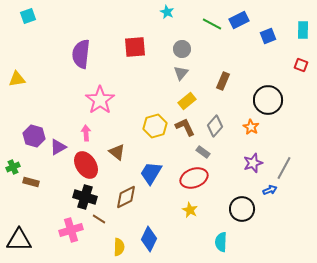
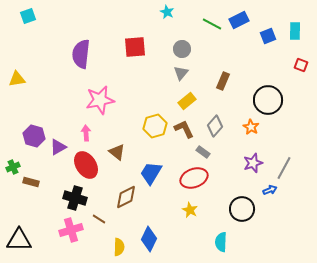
cyan rectangle at (303, 30): moved 8 px left, 1 px down
pink star at (100, 100): rotated 24 degrees clockwise
brown L-shape at (185, 127): moved 1 px left, 2 px down
black cross at (85, 197): moved 10 px left, 1 px down
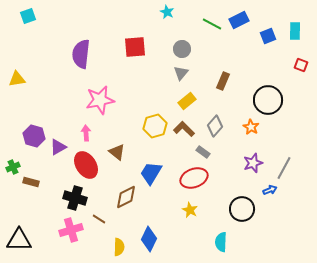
brown L-shape at (184, 129): rotated 20 degrees counterclockwise
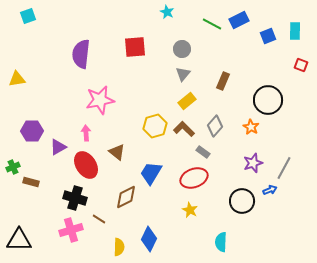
gray triangle at (181, 73): moved 2 px right, 1 px down
purple hexagon at (34, 136): moved 2 px left, 5 px up; rotated 15 degrees counterclockwise
black circle at (242, 209): moved 8 px up
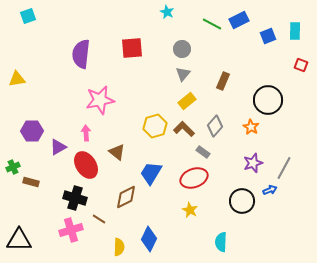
red square at (135, 47): moved 3 px left, 1 px down
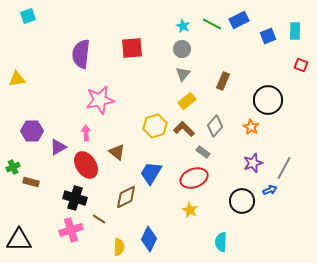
cyan star at (167, 12): moved 16 px right, 14 px down
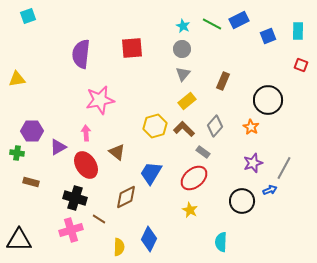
cyan rectangle at (295, 31): moved 3 px right
green cross at (13, 167): moved 4 px right, 14 px up; rotated 32 degrees clockwise
red ellipse at (194, 178): rotated 20 degrees counterclockwise
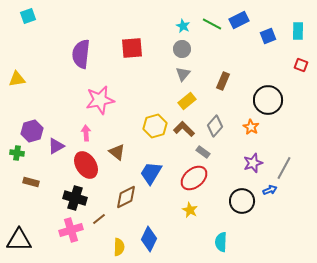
purple hexagon at (32, 131): rotated 15 degrees counterclockwise
purple triangle at (58, 147): moved 2 px left, 1 px up
brown line at (99, 219): rotated 72 degrees counterclockwise
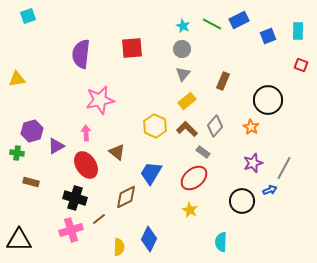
yellow hexagon at (155, 126): rotated 20 degrees counterclockwise
brown L-shape at (184, 129): moved 3 px right
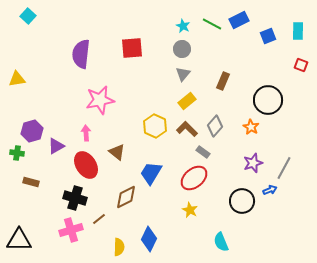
cyan square at (28, 16): rotated 28 degrees counterclockwise
cyan semicircle at (221, 242): rotated 24 degrees counterclockwise
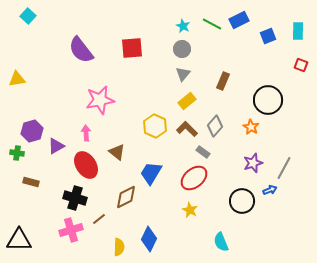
purple semicircle at (81, 54): moved 4 px up; rotated 44 degrees counterclockwise
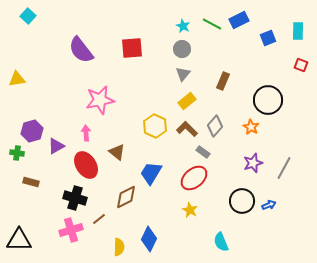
blue square at (268, 36): moved 2 px down
blue arrow at (270, 190): moved 1 px left, 15 px down
